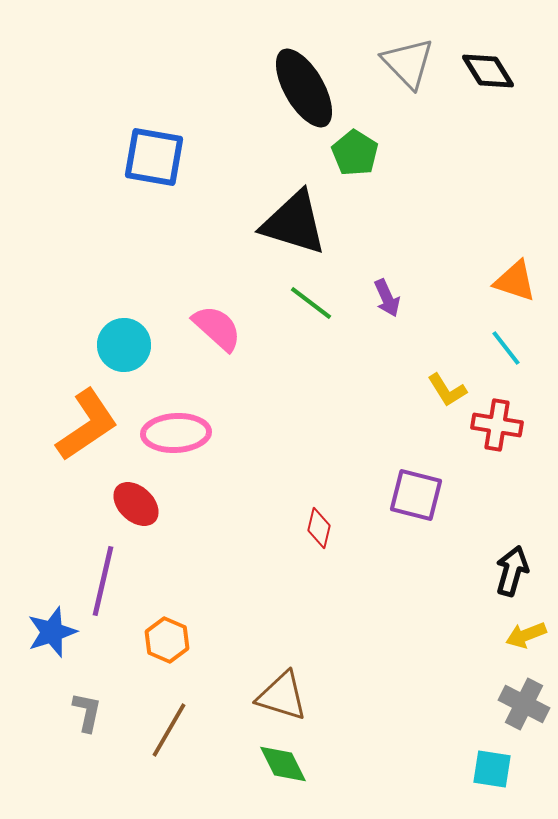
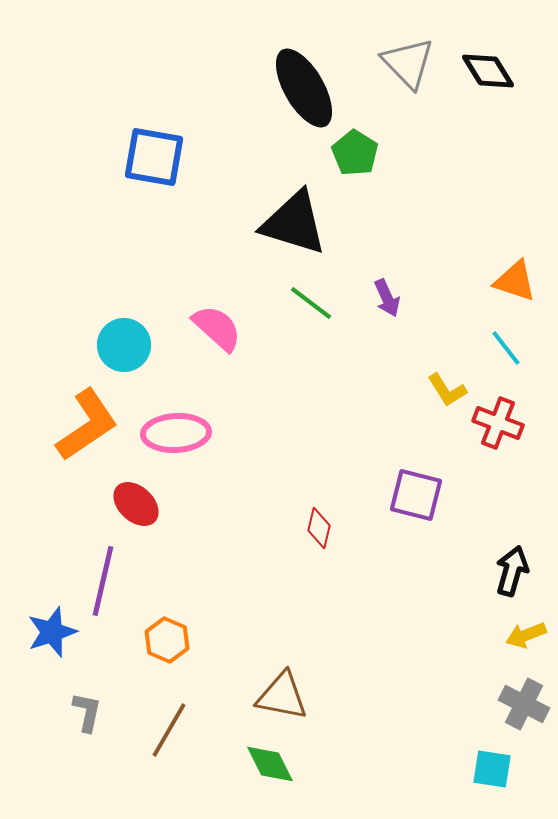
red cross: moved 1 px right, 2 px up; rotated 12 degrees clockwise
brown triangle: rotated 6 degrees counterclockwise
green diamond: moved 13 px left
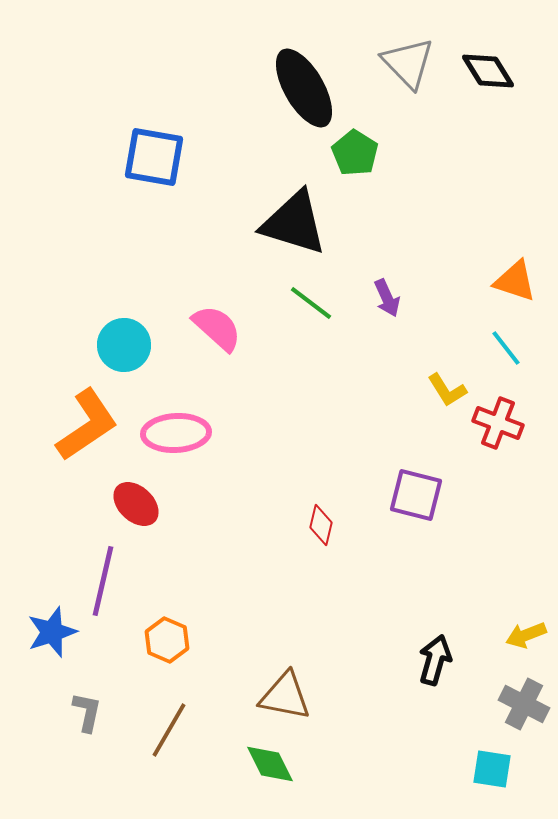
red diamond: moved 2 px right, 3 px up
black arrow: moved 77 px left, 89 px down
brown triangle: moved 3 px right
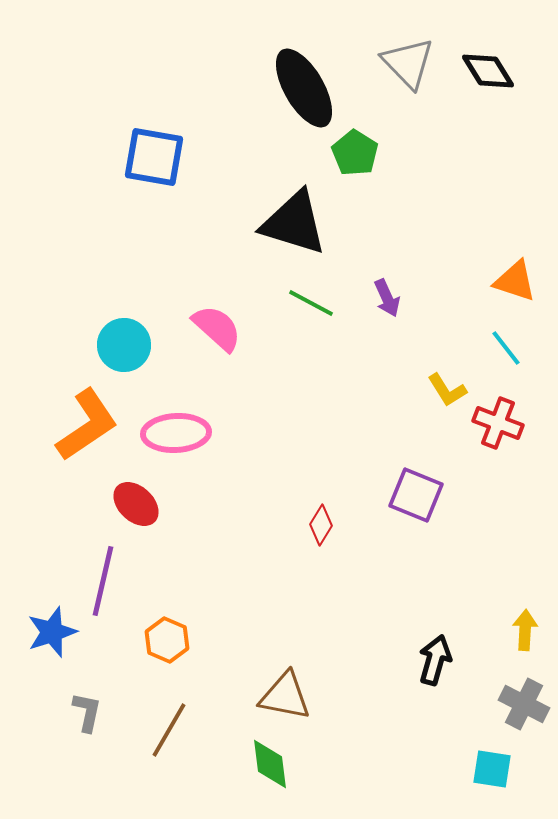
green line: rotated 9 degrees counterclockwise
purple square: rotated 8 degrees clockwise
red diamond: rotated 18 degrees clockwise
yellow arrow: moved 1 px left, 5 px up; rotated 114 degrees clockwise
green diamond: rotated 20 degrees clockwise
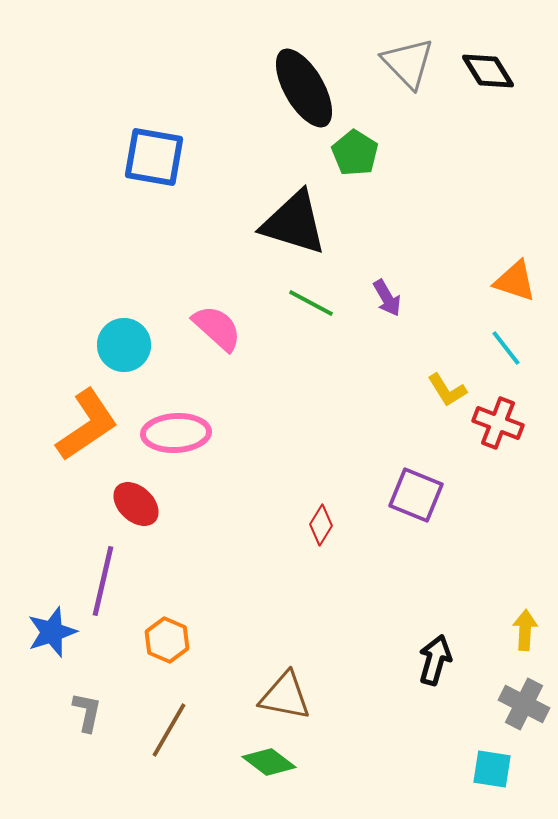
purple arrow: rotated 6 degrees counterclockwise
green diamond: moved 1 px left, 2 px up; rotated 46 degrees counterclockwise
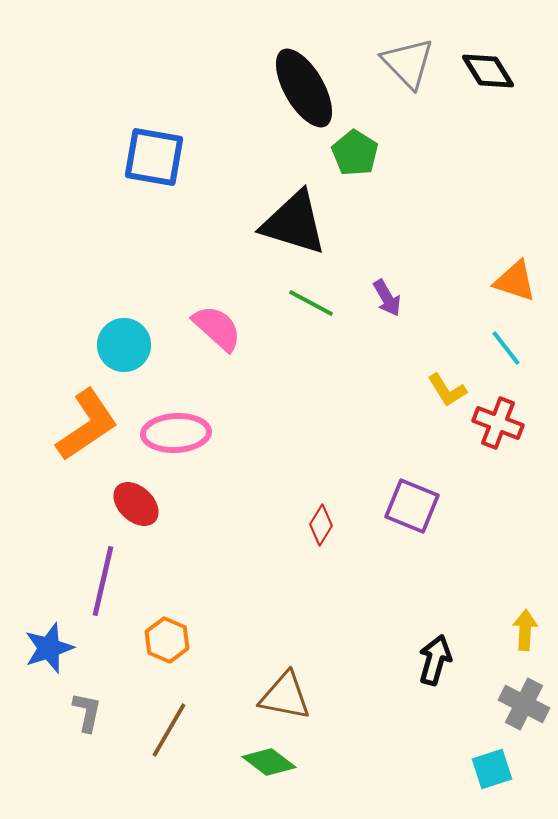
purple square: moved 4 px left, 11 px down
blue star: moved 3 px left, 16 px down
cyan square: rotated 27 degrees counterclockwise
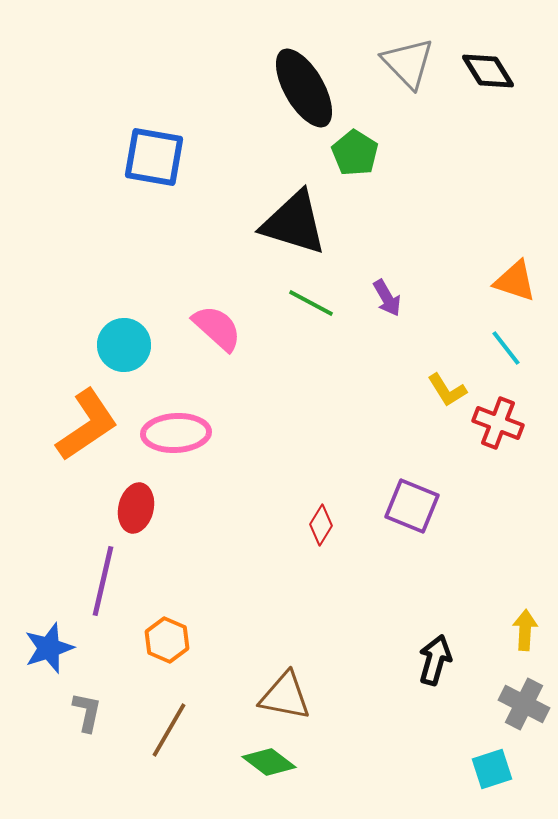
red ellipse: moved 4 px down; rotated 60 degrees clockwise
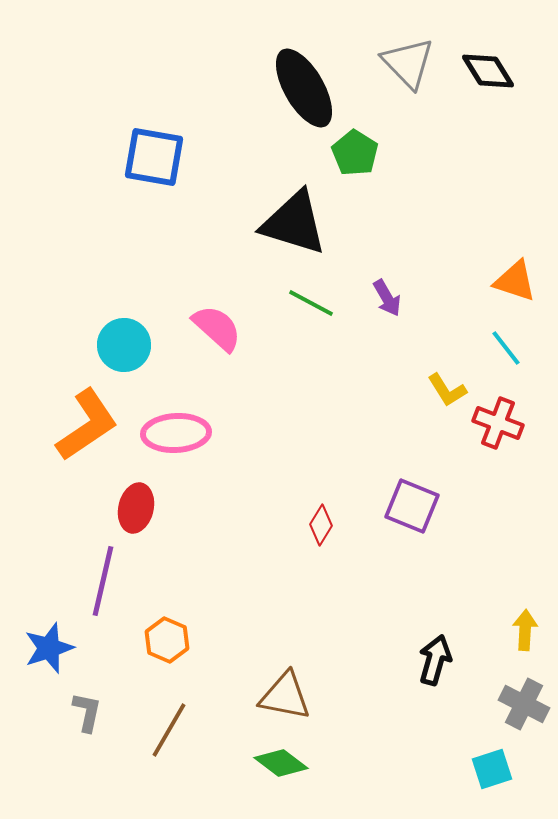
green diamond: moved 12 px right, 1 px down
